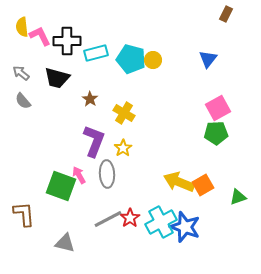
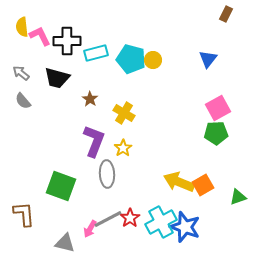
pink arrow: moved 11 px right, 54 px down; rotated 120 degrees counterclockwise
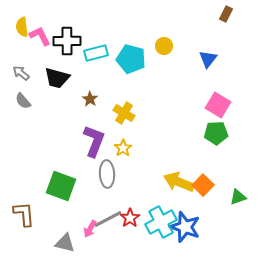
yellow circle: moved 11 px right, 14 px up
pink square: moved 3 px up; rotated 30 degrees counterclockwise
orange square: rotated 15 degrees counterclockwise
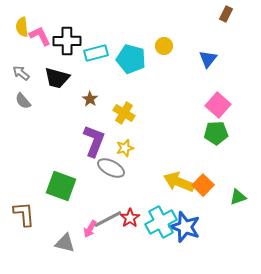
pink square: rotated 10 degrees clockwise
yellow star: moved 2 px right; rotated 18 degrees clockwise
gray ellipse: moved 4 px right, 6 px up; rotated 60 degrees counterclockwise
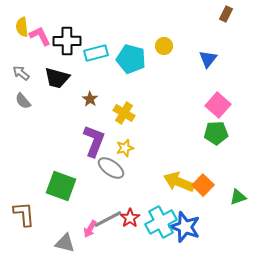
gray ellipse: rotated 8 degrees clockwise
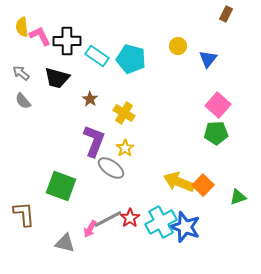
yellow circle: moved 14 px right
cyan rectangle: moved 1 px right, 3 px down; rotated 50 degrees clockwise
yellow star: rotated 18 degrees counterclockwise
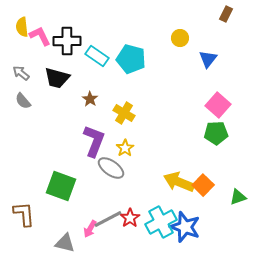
yellow circle: moved 2 px right, 8 px up
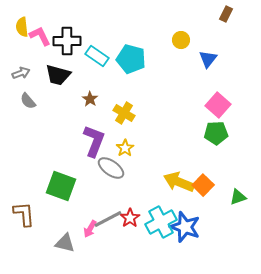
yellow circle: moved 1 px right, 2 px down
gray arrow: rotated 120 degrees clockwise
black trapezoid: moved 1 px right, 3 px up
gray semicircle: moved 5 px right
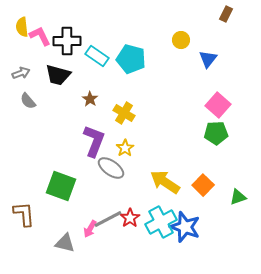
yellow arrow: moved 14 px left; rotated 12 degrees clockwise
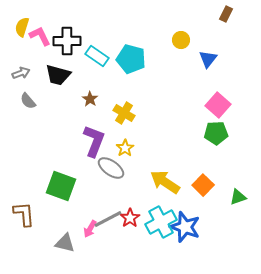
yellow semicircle: rotated 24 degrees clockwise
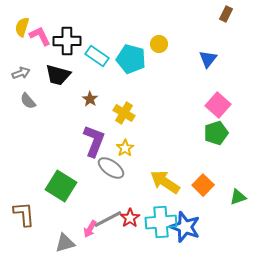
yellow circle: moved 22 px left, 4 px down
green pentagon: rotated 15 degrees counterclockwise
green square: rotated 12 degrees clockwise
cyan cross: rotated 24 degrees clockwise
gray triangle: rotated 30 degrees counterclockwise
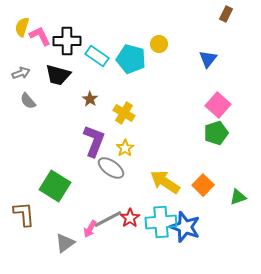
green square: moved 6 px left
gray triangle: rotated 20 degrees counterclockwise
